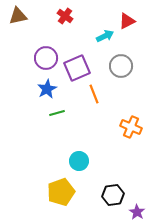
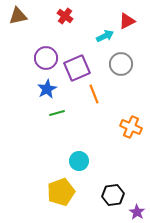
gray circle: moved 2 px up
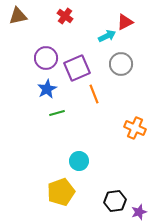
red triangle: moved 2 px left, 1 px down
cyan arrow: moved 2 px right
orange cross: moved 4 px right, 1 px down
black hexagon: moved 2 px right, 6 px down
purple star: moved 2 px right; rotated 21 degrees clockwise
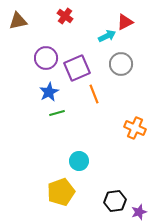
brown triangle: moved 5 px down
blue star: moved 2 px right, 3 px down
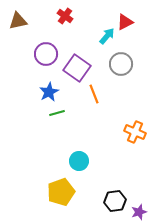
cyan arrow: rotated 24 degrees counterclockwise
purple circle: moved 4 px up
purple square: rotated 32 degrees counterclockwise
orange cross: moved 4 px down
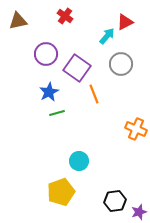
orange cross: moved 1 px right, 3 px up
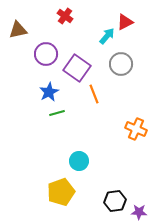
brown triangle: moved 9 px down
purple star: rotated 21 degrees clockwise
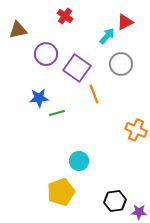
blue star: moved 10 px left, 6 px down; rotated 24 degrees clockwise
orange cross: moved 1 px down
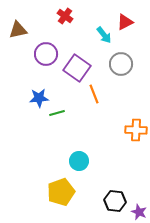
cyan arrow: moved 3 px left, 1 px up; rotated 102 degrees clockwise
orange cross: rotated 20 degrees counterclockwise
black hexagon: rotated 15 degrees clockwise
purple star: rotated 21 degrees clockwise
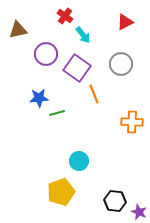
cyan arrow: moved 21 px left
orange cross: moved 4 px left, 8 px up
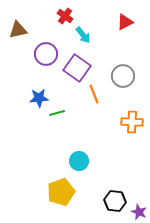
gray circle: moved 2 px right, 12 px down
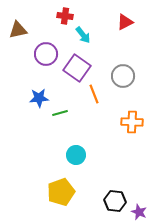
red cross: rotated 28 degrees counterclockwise
green line: moved 3 px right
cyan circle: moved 3 px left, 6 px up
